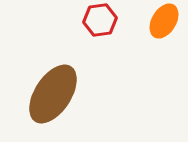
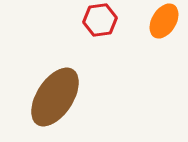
brown ellipse: moved 2 px right, 3 px down
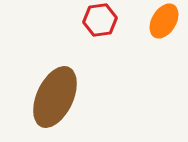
brown ellipse: rotated 8 degrees counterclockwise
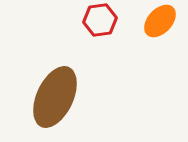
orange ellipse: moved 4 px left; rotated 12 degrees clockwise
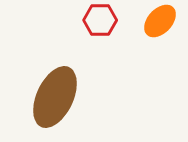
red hexagon: rotated 8 degrees clockwise
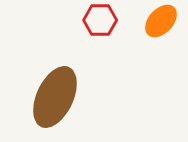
orange ellipse: moved 1 px right
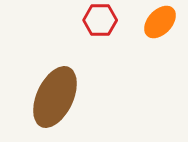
orange ellipse: moved 1 px left, 1 px down
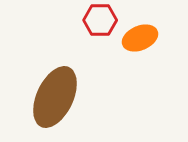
orange ellipse: moved 20 px left, 16 px down; rotated 24 degrees clockwise
